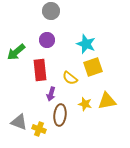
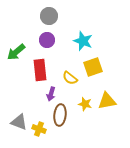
gray circle: moved 2 px left, 5 px down
cyan star: moved 3 px left, 3 px up
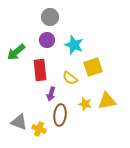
gray circle: moved 1 px right, 1 px down
cyan star: moved 9 px left, 4 px down
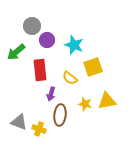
gray circle: moved 18 px left, 9 px down
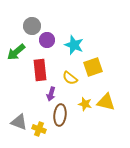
yellow triangle: moved 1 px left, 1 px down; rotated 24 degrees clockwise
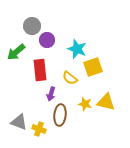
cyan star: moved 3 px right, 4 px down
